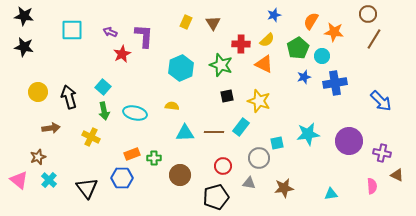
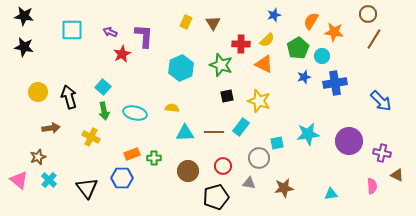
yellow semicircle at (172, 106): moved 2 px down
brown circle at (180, 175): moved 8 px right, 4 px up
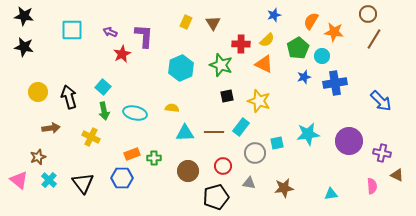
gray circle at (259, 158): moved 4 px left, 5 px up
black triangle at (87, 188): moved 4 px left, 5 px up
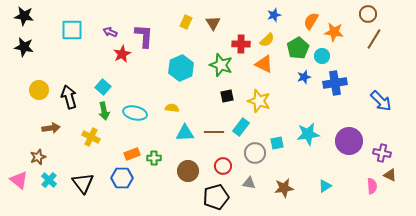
yellow circle at (38, 92): moved 1 px right, 2 px up
brown triangle at (397, 175): moved 7 px left
cyan triangle at (331, 194): moved 6 px left, 8 px up; rotated 24 degrees counterclockwise
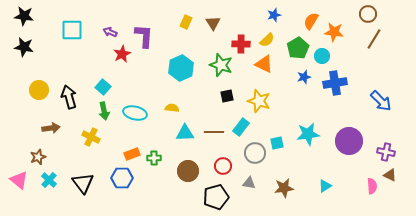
purple cross at (382, 153): moved 4 px right, 1 px up
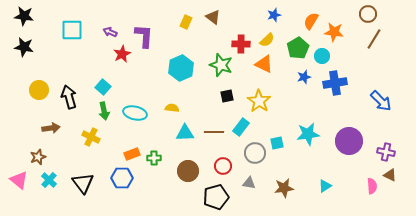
brown triangle at (213, 23): moved 6 px up; rotated 21 degrees counterclockwise
yellow star at (259, 101): rotated 15 degrees clockwise
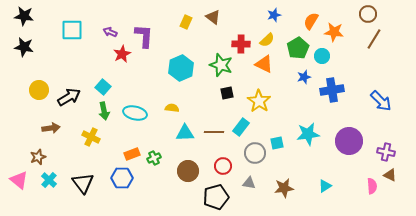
blue cross at (335, 83): moved 3 px left, 7 px down
black square at (227, 96): moved 3 px up
black arrow at (69, 97): rotated 75 degrees clockwise
green cross at (154, 158): rotated 24 degrees counterclockwise
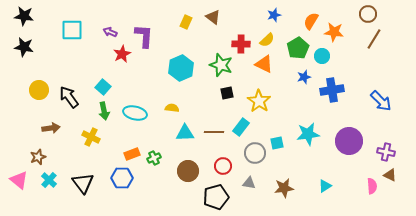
black arrow at (69, 97): rotated 95 degrees counterclockwise
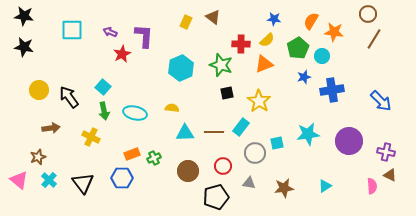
blue star at (274, 15): moved 4 px down; rotated 24 degrees clockwise
orange triangle at (264, 64): rotated 48 degrees counterclockwise
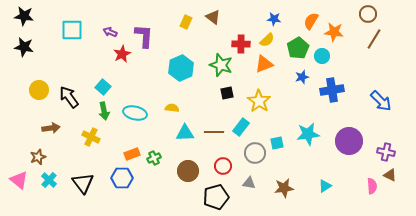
blue star at (304, 77): moved 2 px left
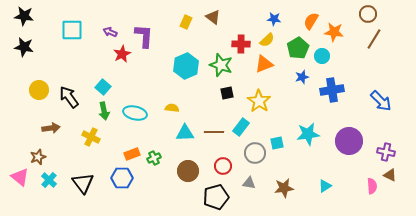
cyan hexagon at (181, 68): moved 5 px right, 2 px up
pink triangle at (19, 180): moved 1 px right, 3 px up
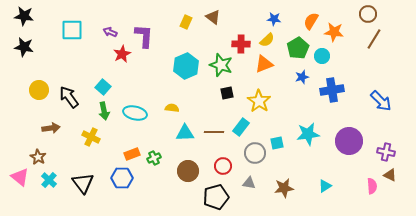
brown star at (38, 157): rotated 21 degrees counterclockwise
